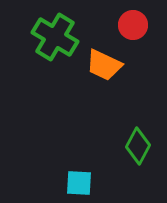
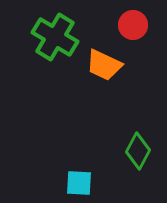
green diamond: moved 5 px down
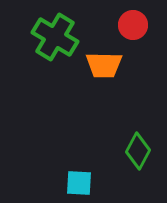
orange trapezoid: rotated 24 degrees counterclockwise
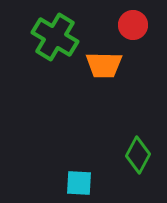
green diamond: moved 4 px down
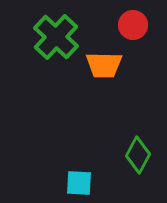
green cross: moved 1 px right; rotated 12 degrees clockwise
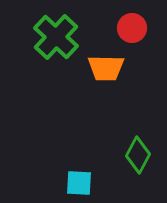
red circle: moved 1 px left, 3 px down
orange trapezoid: moved 2 px right, 3 px down
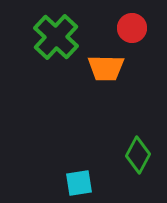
cyan square: rotated 12 degrees counterclockwise
